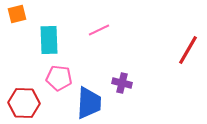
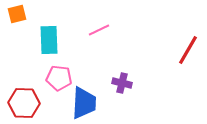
blue trapezoid: moved 5 px left
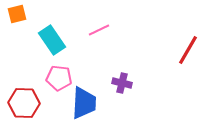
cyan rectangle: moved 3 px right; rotated 32 degrees counterclockwise
